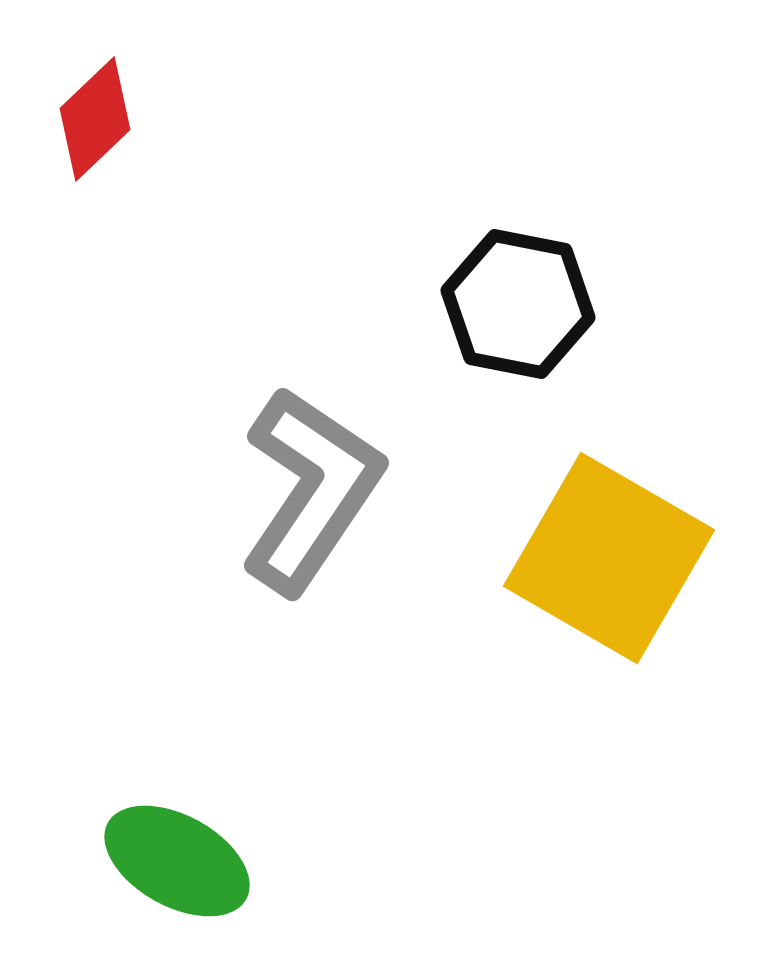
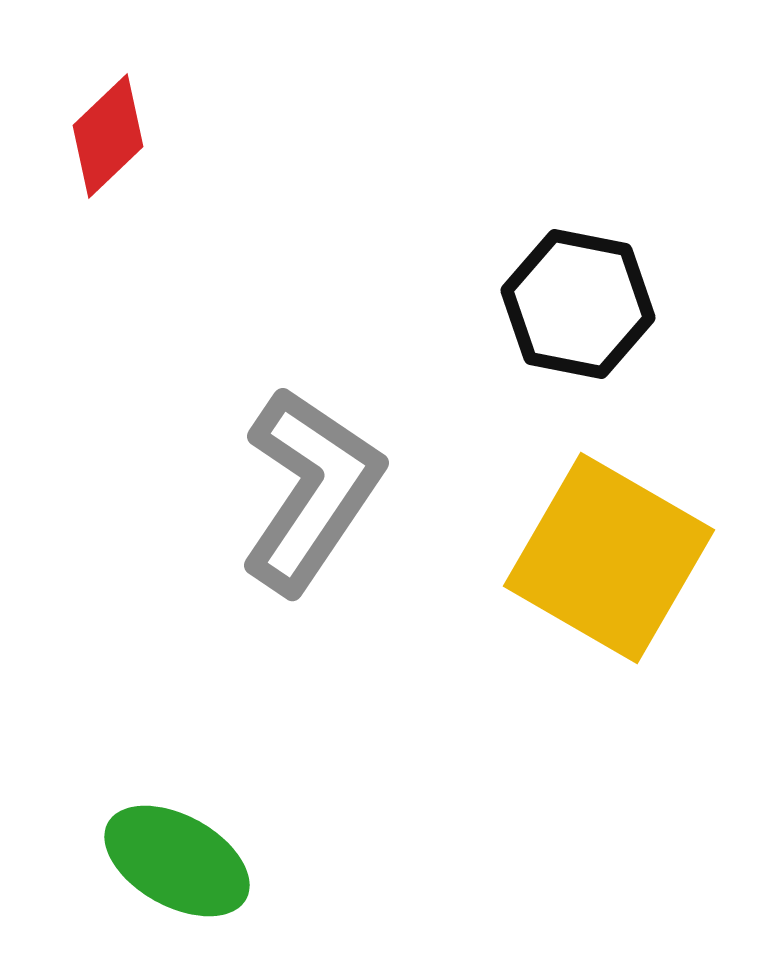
red diamond: moved 13 px right, 17 px down
black hexagon: moved 60 px right
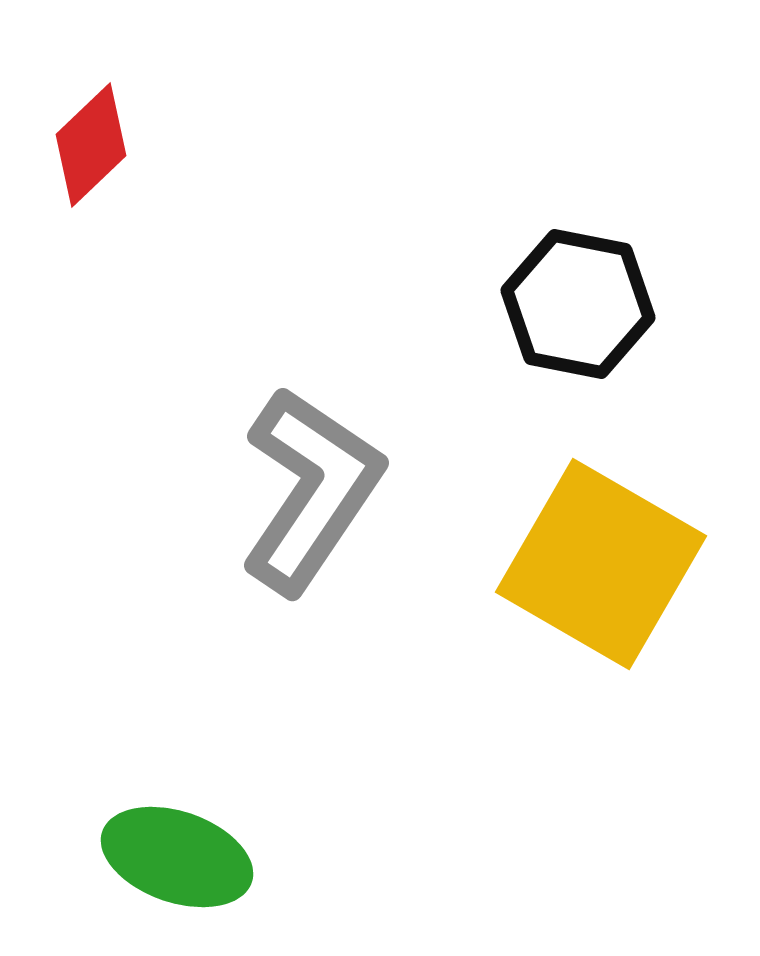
red diamond: moved 17 px left, 9 px down
yellow square: moved 8 px left, 6 px down
green ellipse: moved 4 px up; rotated 10 degrees counterclockwise
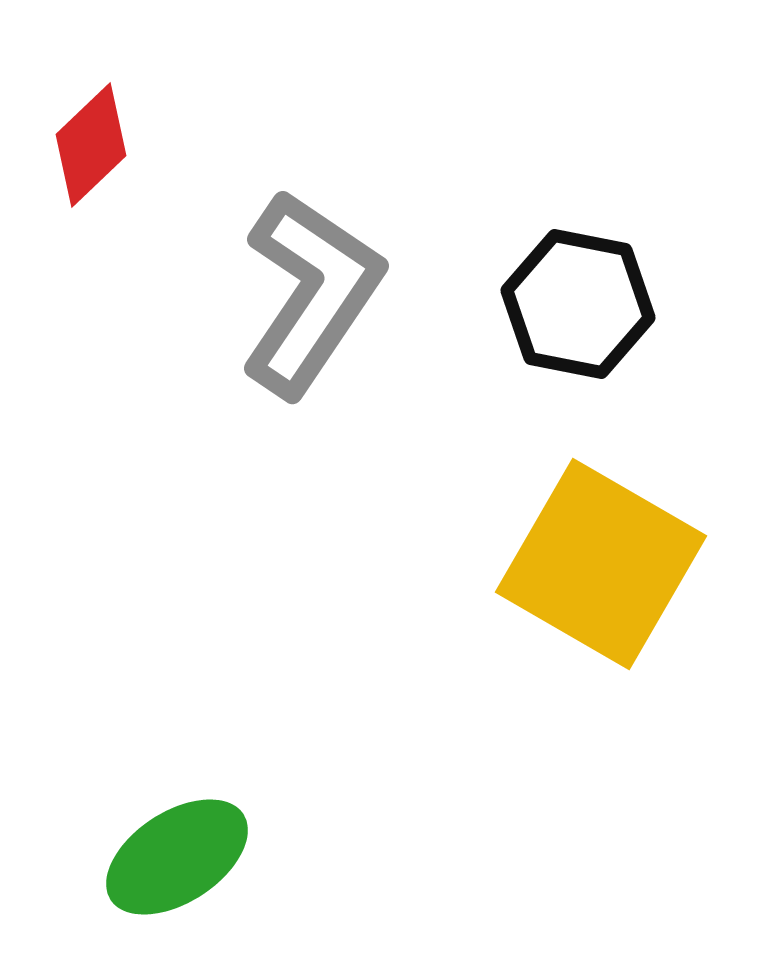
gray L-shape: moved 197 px up
green ellipse: rotated 52 degrees counterclockwise
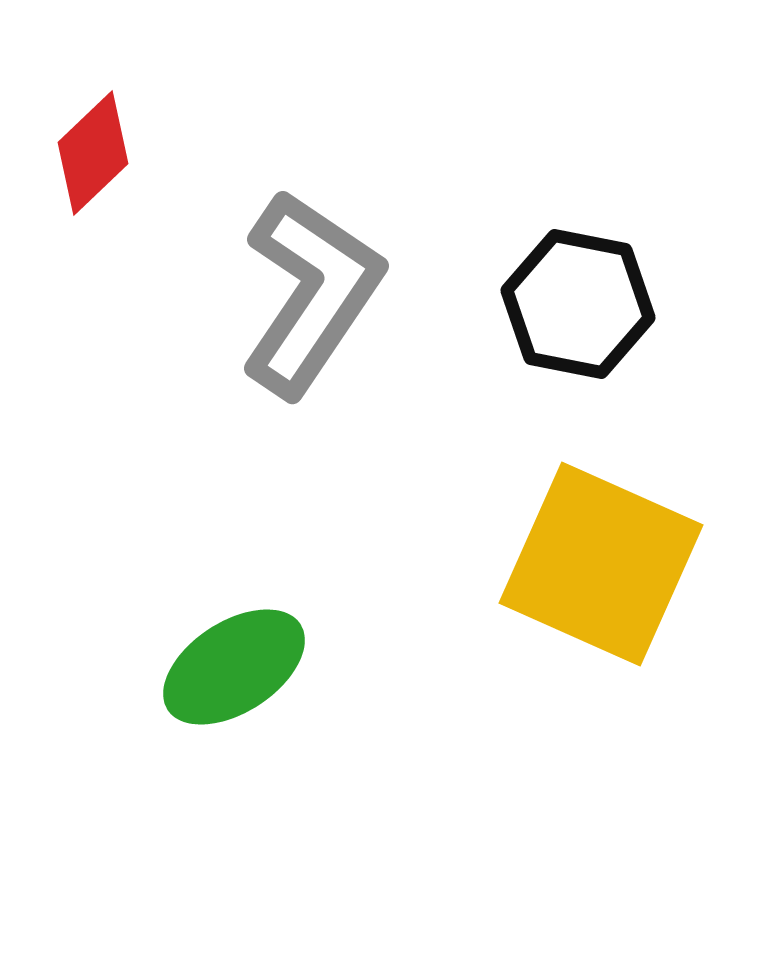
red diamond: moved 2 px right, 8 px down
yellow square: rotated 6 degrees counterclockwise
green ellipse: moved 57 px right, 190 px up
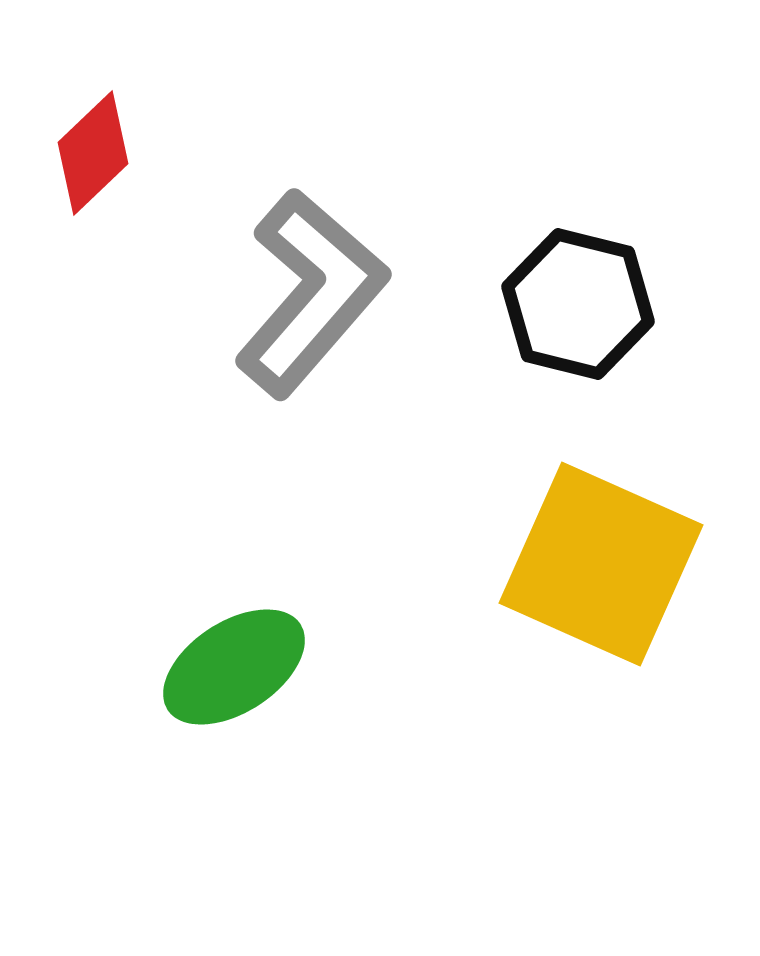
gray L-shape: rotated 7 degrees clockwise
black hexagon: rotated 3 degrees clockwise
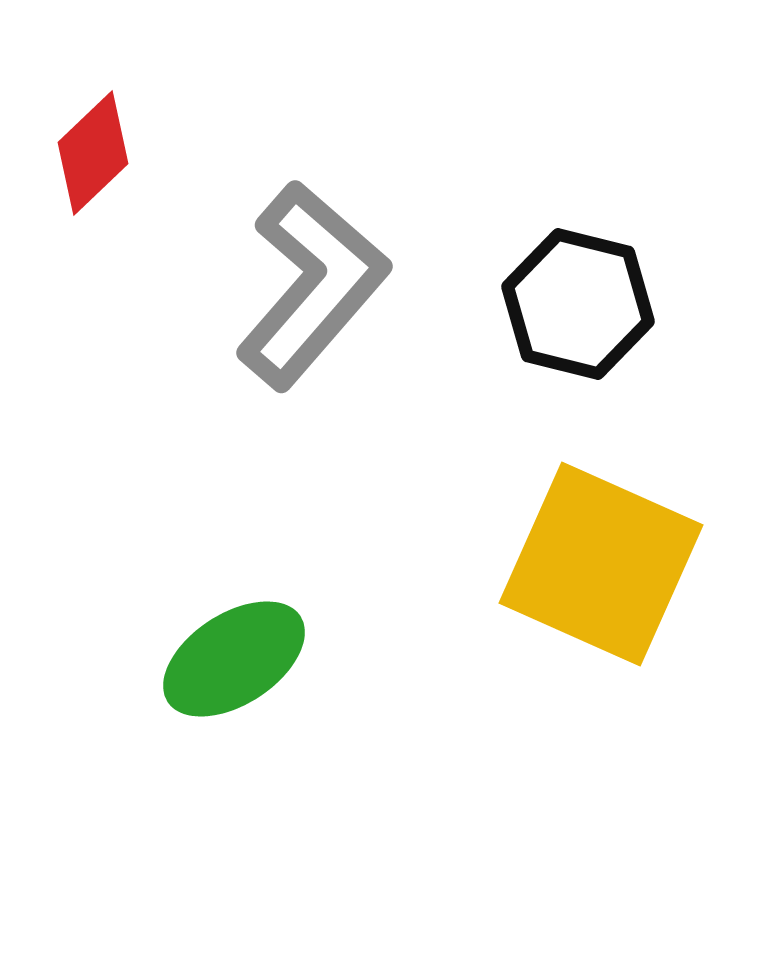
gray L-shape: moved 1 px right, 8 px up
green ellipse: moved 8 px up
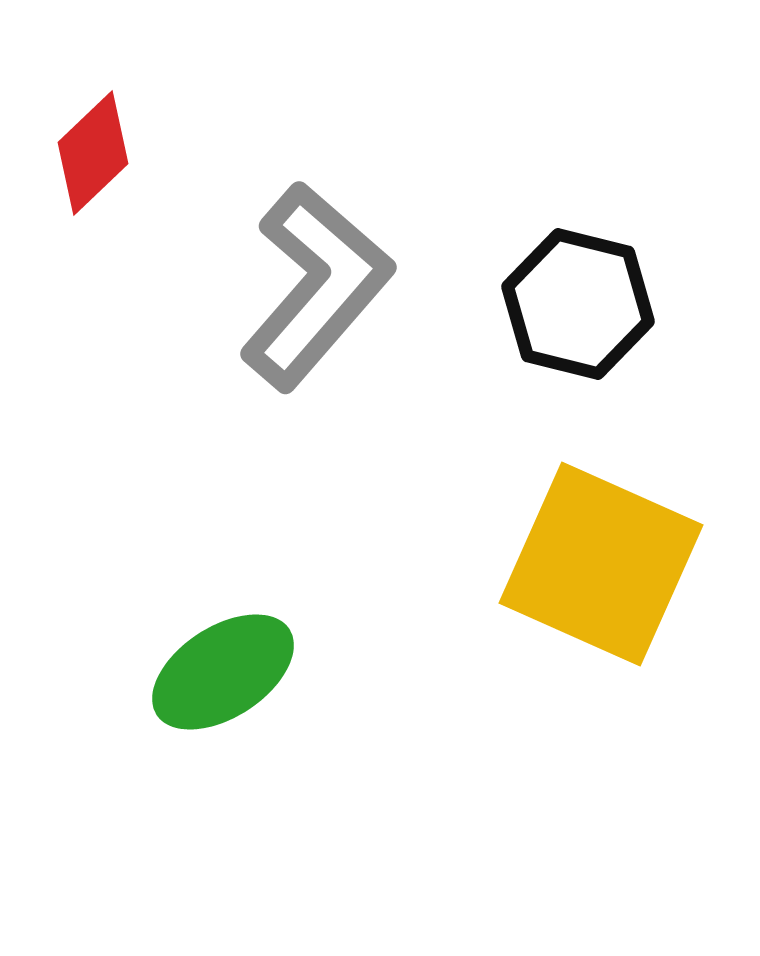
gray L-shape: moved 4 px right, 1 px down
green ellipse: moved 11 px left, 13 px down
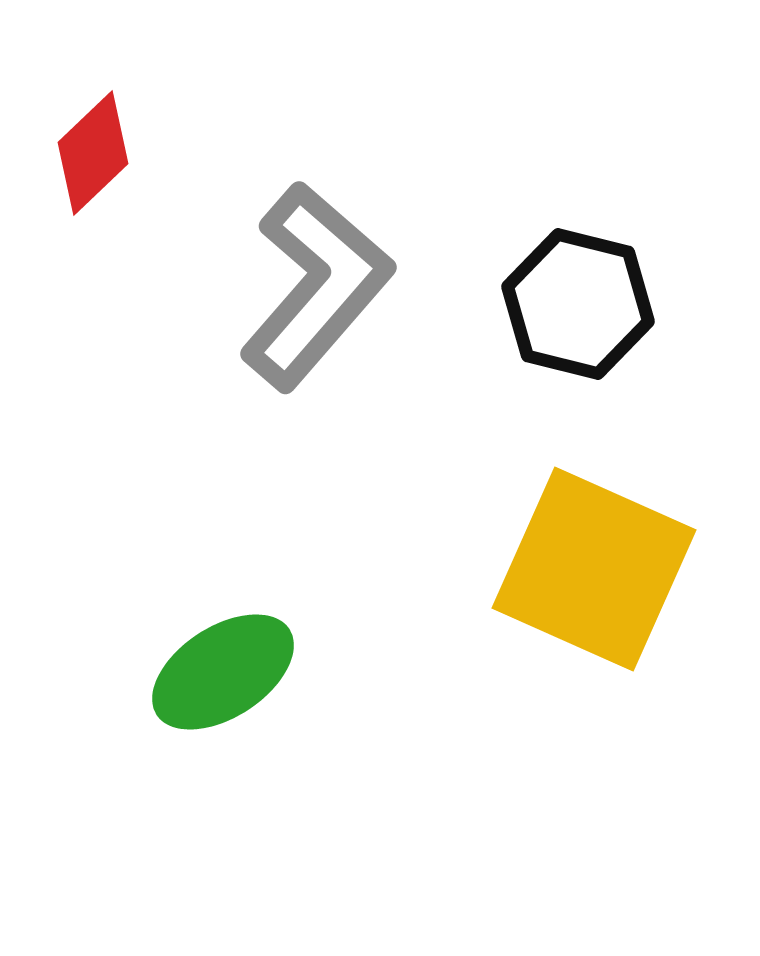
yellow square: moved 7 px left, 5 px down
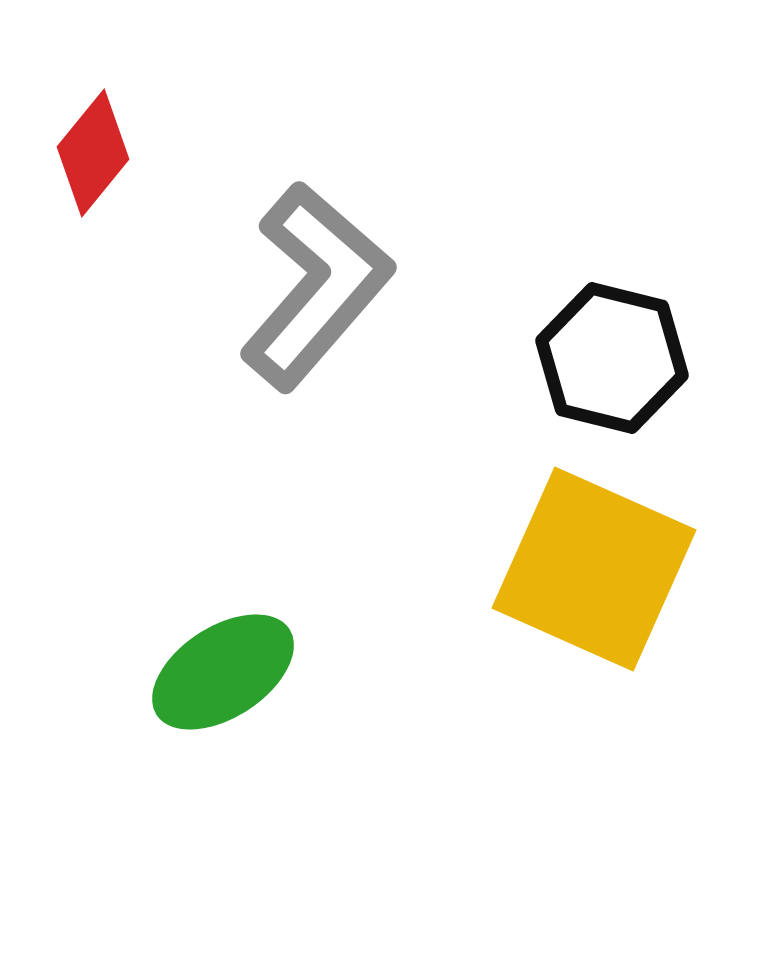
red diamond: rotated 7 degrees counterclockwise
black hexagon: moved 34 px right, 54 px down
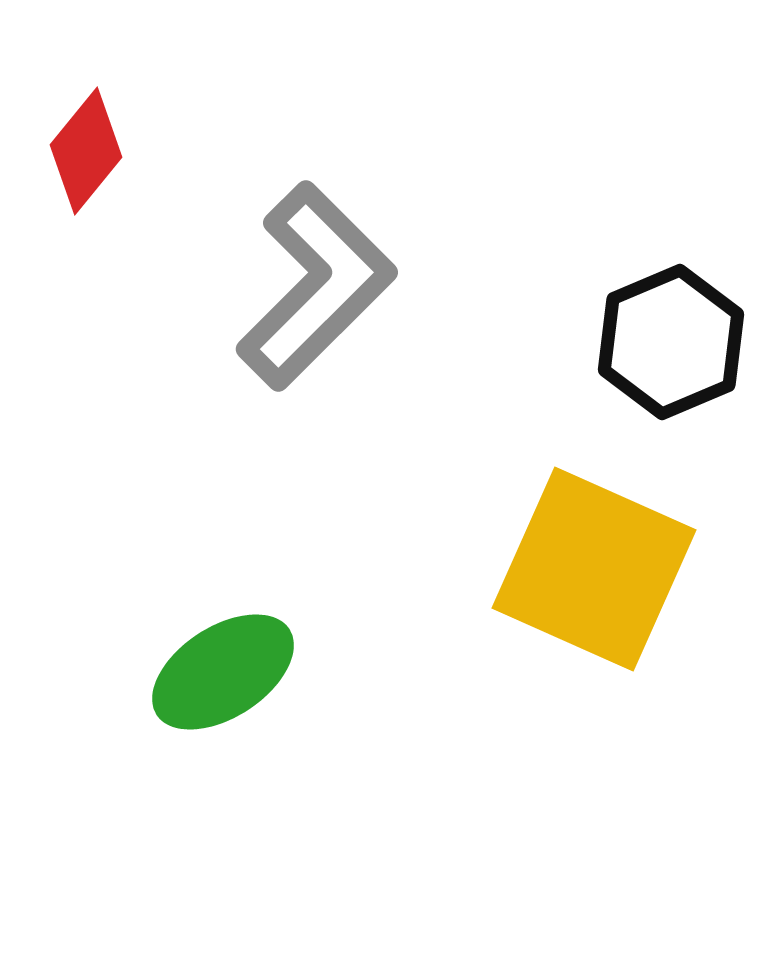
red diamond: moved 7 px left, 2 px up
gray L-shape: rotated 4 degrees clockwise
black hexagon: moved 59 px right, 16 px up; rotated 23 degrees clockwise
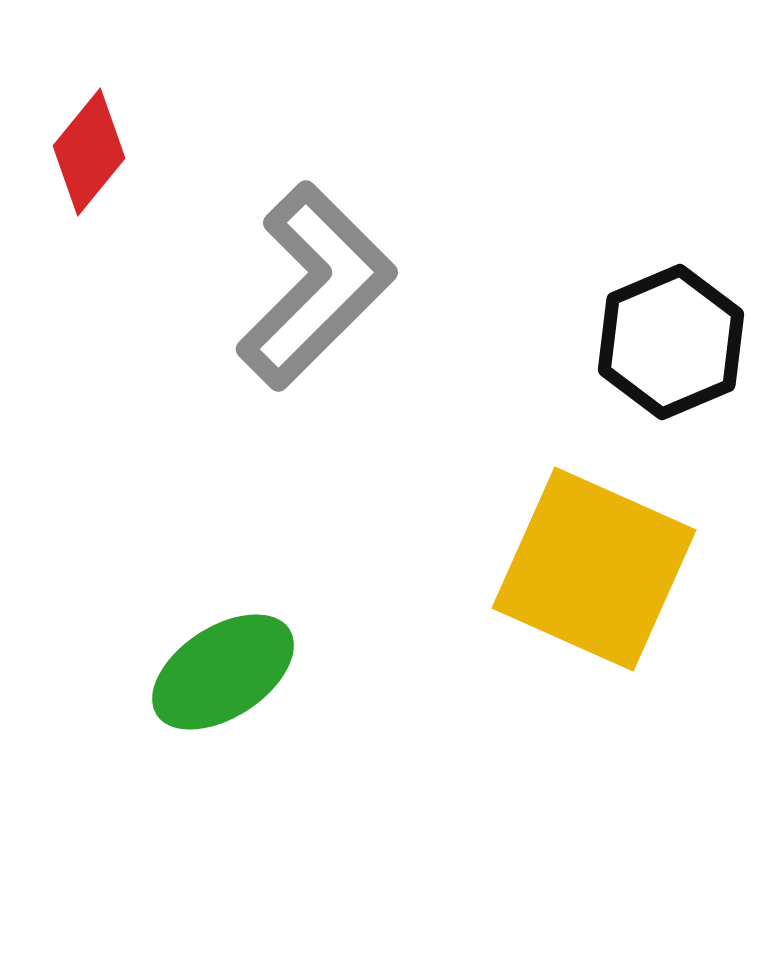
red diamond: moved 3 px right, 1 px down
